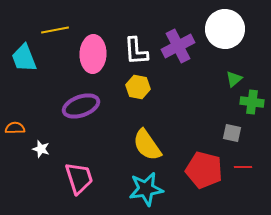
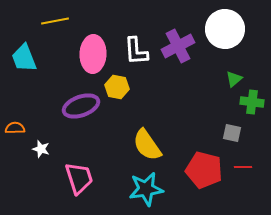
yellow line: moved 9 px up
yellow hexagon: moved 21 px left
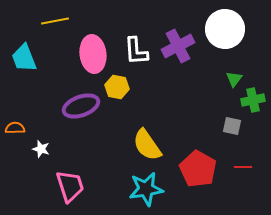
pink ellipse: rotated 9 degrees counterclockwise
green triangle: rotated 12 degrees counterclockwise
green cross: moved 1 px right, 2 px up; rotated 20 degrees counterclockwise
gray square: moved 7 px up
red pentagon: moved 6 px left, 1 px up; rotated 15 degrees clockwise
pink trapezoid: moved 9 px left, 8 px down
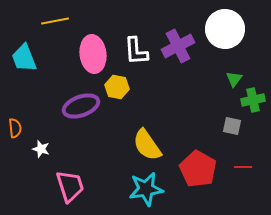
orange semicircle: rotated 84 degrees clockwise
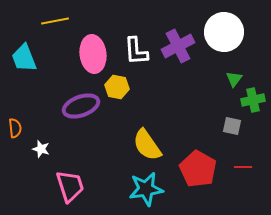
white circle: moved 1 px left, 3 px down
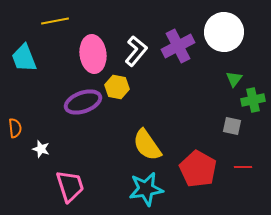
white L-shape: rotated 136 degrees counterclockwise
purple ellipse: moved 2 px right, 4 px up
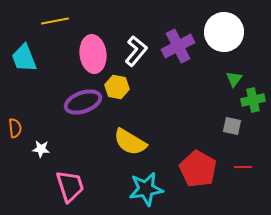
yellow semicircle: moved 17 px left, 3 px up; rotated 24 degrees counterclockwise
white star: rotated 12 degrees counterclockwise
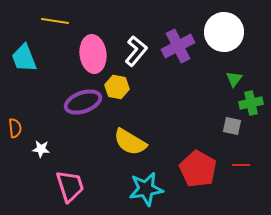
yellow line: rotated 20 degrees clockwise
green cross: moved 2 px left, 3 px down
red line: moved 2 px left, 2 px up
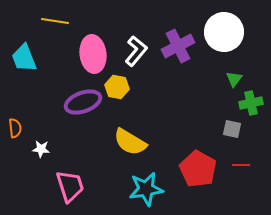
gray square: moved 3 px down
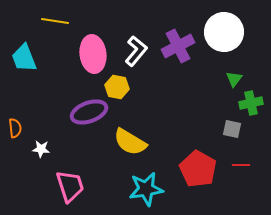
purple ellipse: moved 6 px right, 10 px down
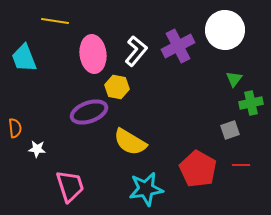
white circle: moved 1 px right, 2 px up
gray square: moved 2 px left, 1 px down; rotated 30 degrees counterclockwise
white star: moved 4 px left
